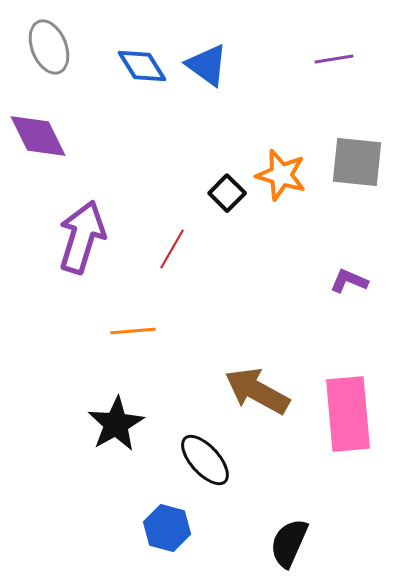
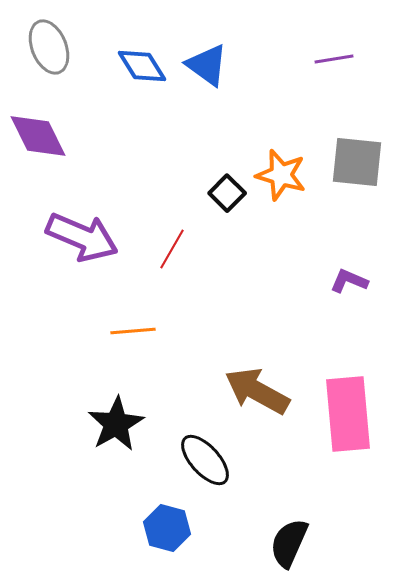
purple arrow: rotated 96 degrees clockwise
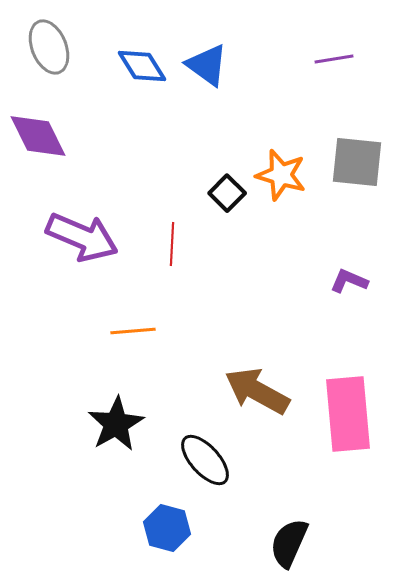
red line: moved 5 px up; rotated 27 degrees counterclockwise
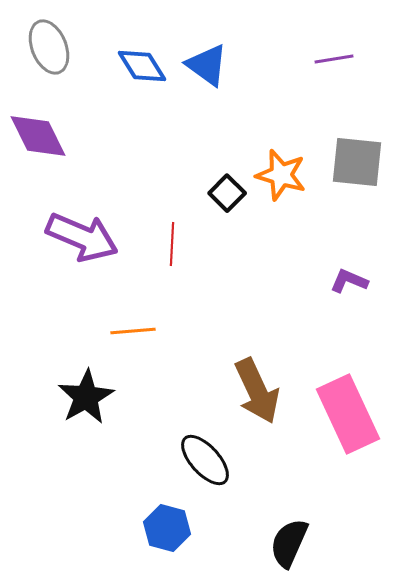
brown arrow: rotated 144 degrees counterclockwise
pink rectangle: rotated 20 degrees counterclockwise
black star: moved 30 px left, 27 px up
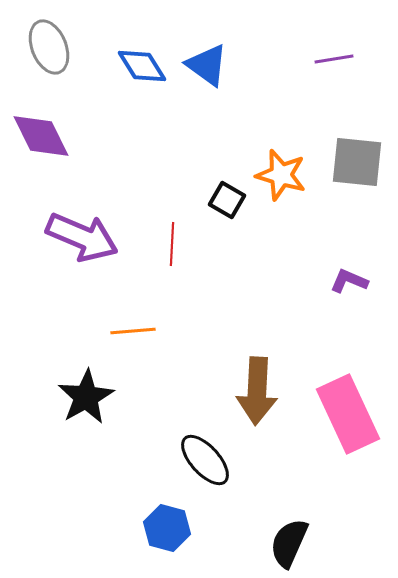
purple diamond: moved 3 px right
black square: moved 7 px down; rotated 15 degrees counterclockwise
brown arrow: rotated 28 degrees clockwise
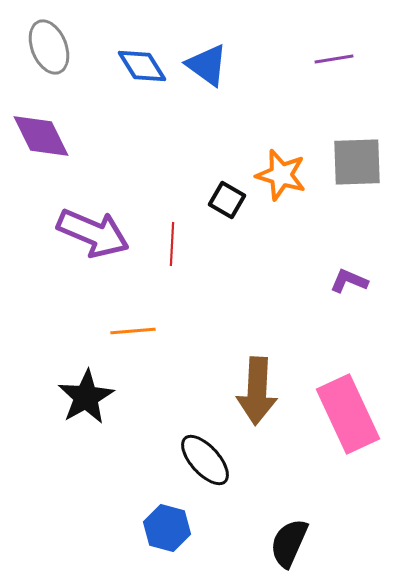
gray square: rotated 8 degrees counterclockwise
purple arrow: moved 11 px right, 4 px up
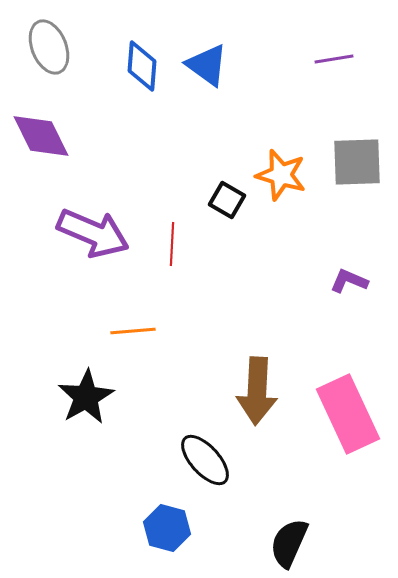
blue diamond: rotated 36 degrees clockwise
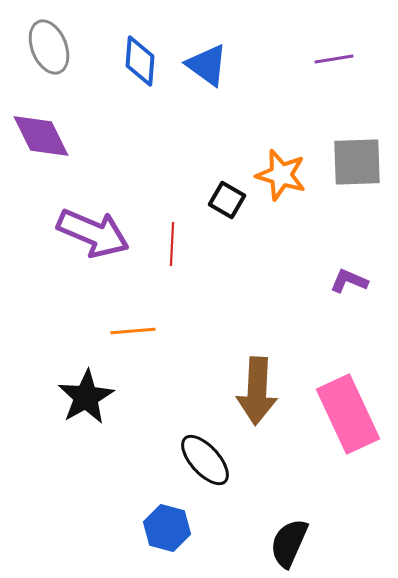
blue diamond: moved 2 px left, 5 px up
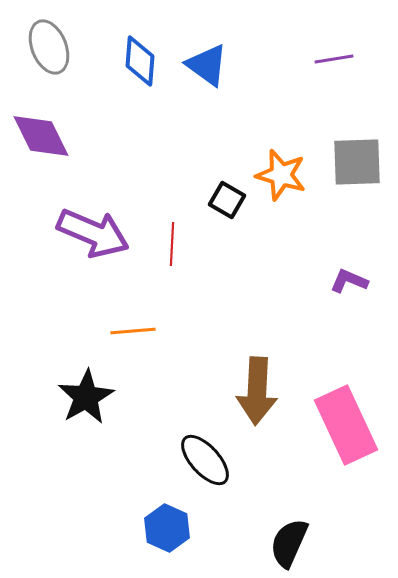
pink rectangle: moved 2 px left, 11 px down
blue hexagon: rotated 9 degrees clockwise
